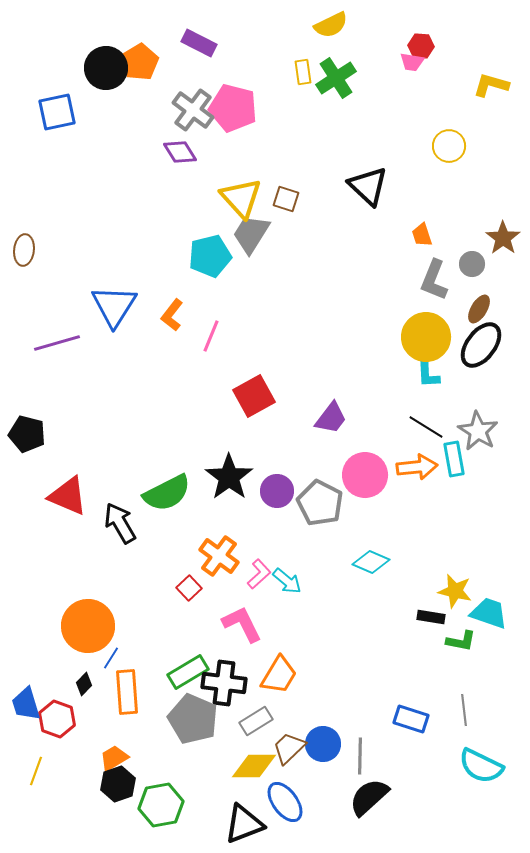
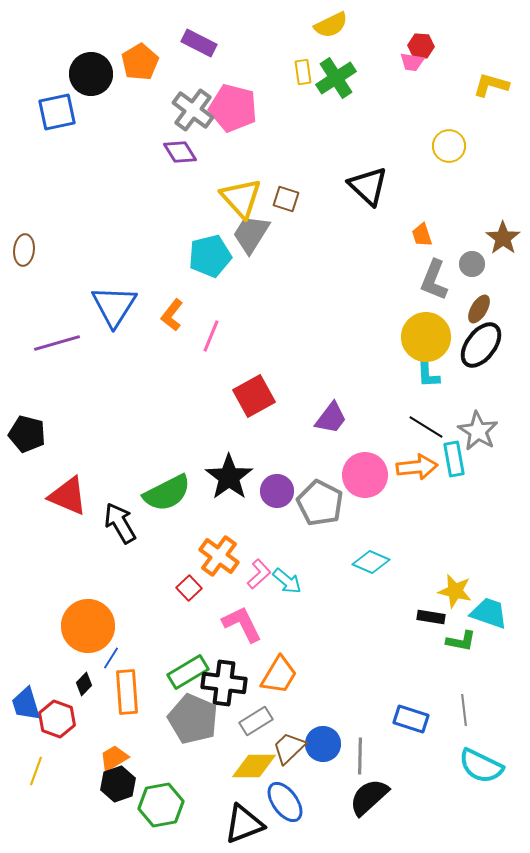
black circle at (106, 68): moved 15 px left, 6 px down
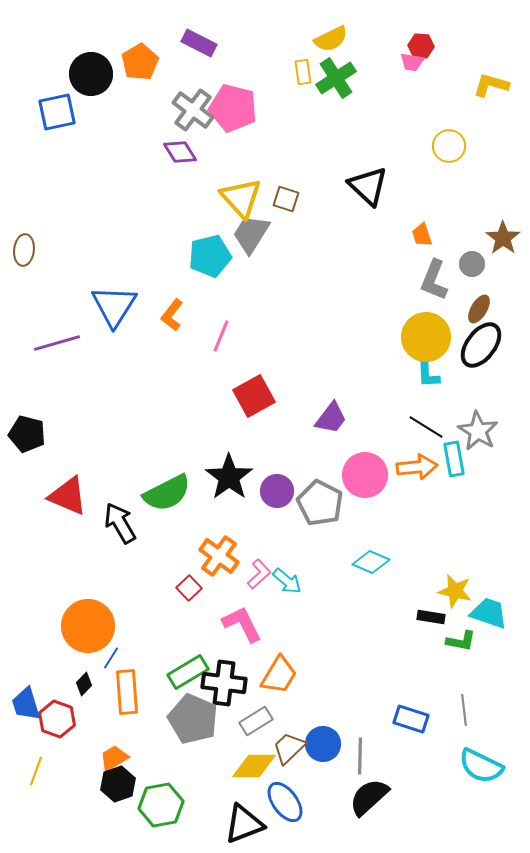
yellow semicircle at (331, 25): moved 14 px down
pink line at (211, 336): moved 10 px right
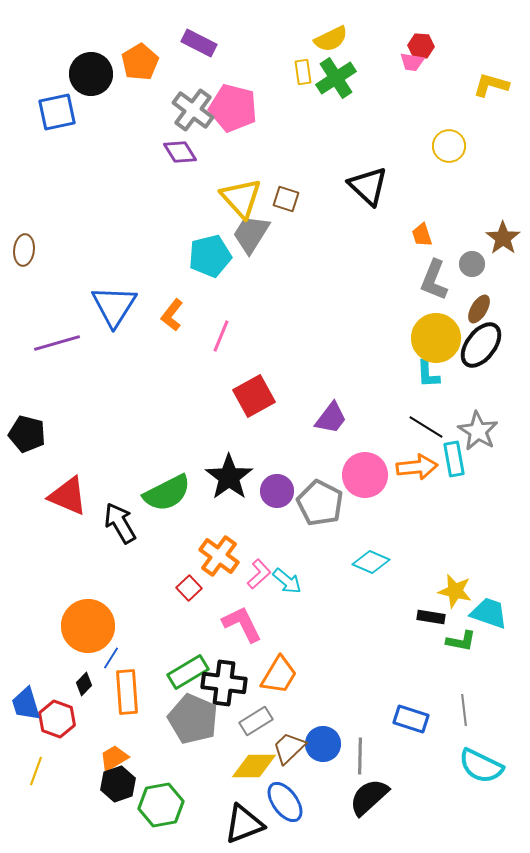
yellow circle at (426, 337): moved 10 px right, 1 px down
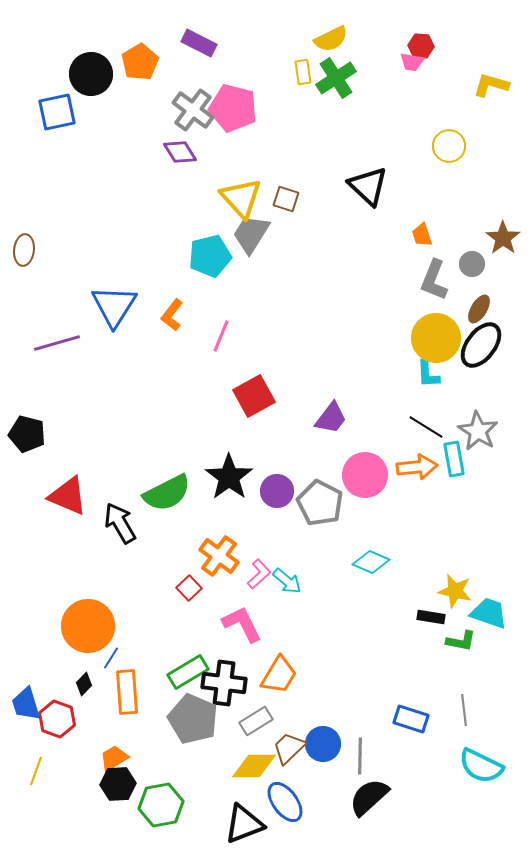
black hexagon at (118, 784): rotated 16 degrees clockwise
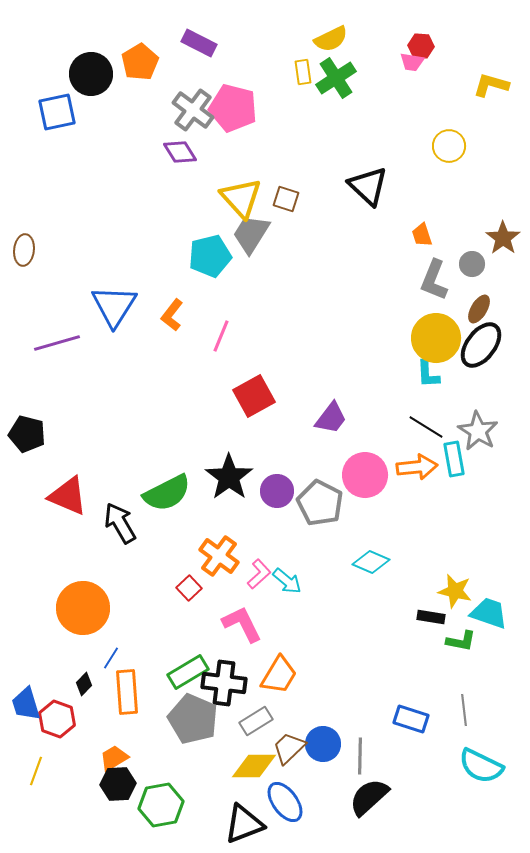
orange circle at (88, 626): moved 5 px left, 18 px up
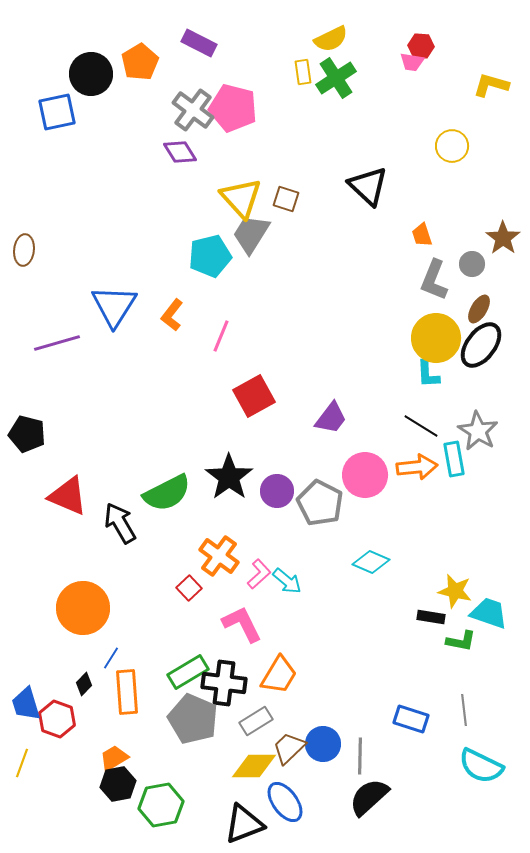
yellow circle at (449, 146): moved 3 px right
black line at (426, 427): moved 5 px left, 1 px up
yellow line at (36, 771): moved 14 px left, 8 px up
black hexagon at (118, 784): rotated 8 degrees counterclockwise
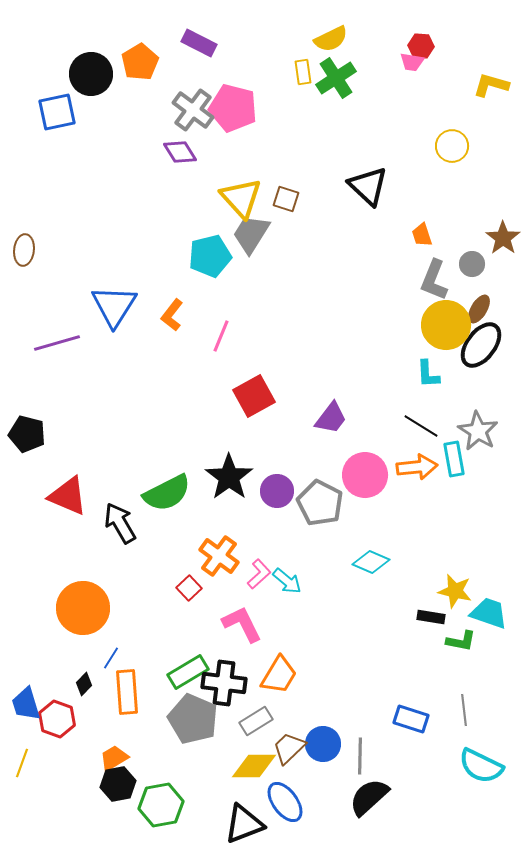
yellow circle at (436, 338): moved 10 px right, 13 px up
